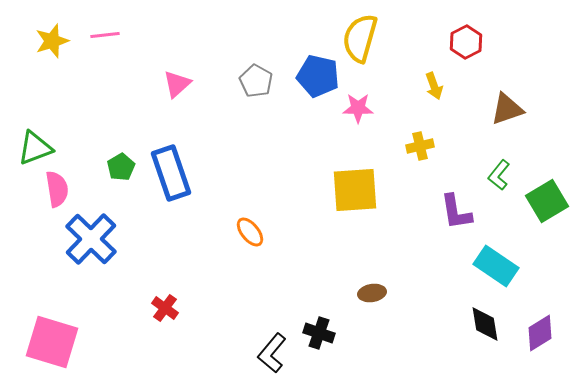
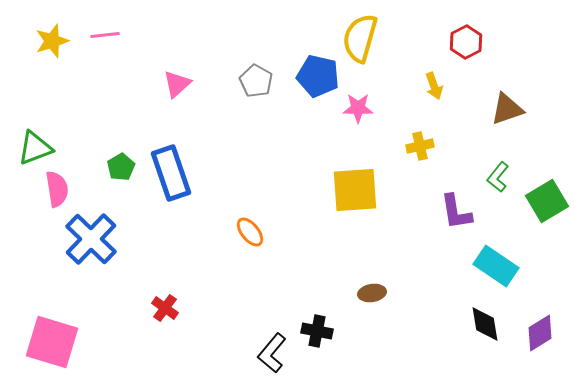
green L-shape: moved 1 px left, 2 px down
black cross: moved 2 px left, 2 px up; rotated 8 degrees counterclockwise
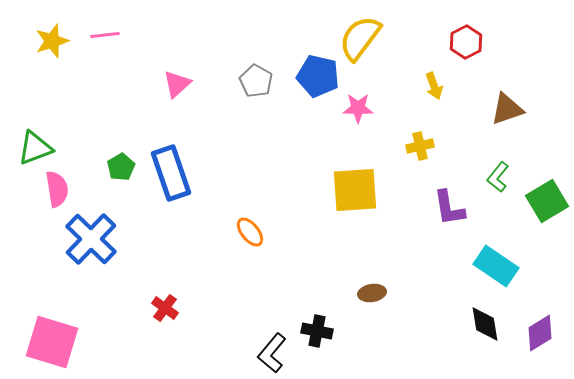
yellow semicircle: rotated 21 degrees clockwise
purple L-shape: moved 7 px left, 4 px up
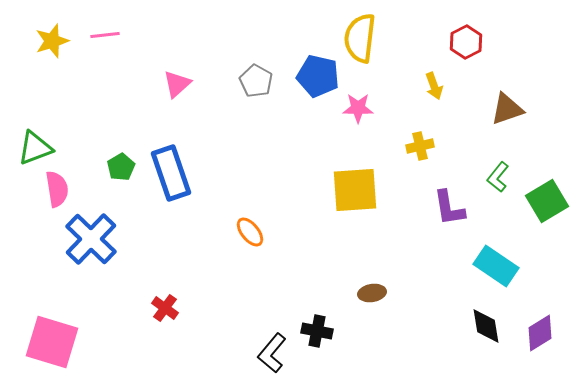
yellow semicircle: rotated 30 degrees counterclockwise
black diamond: moved 1 px right, 2 px down
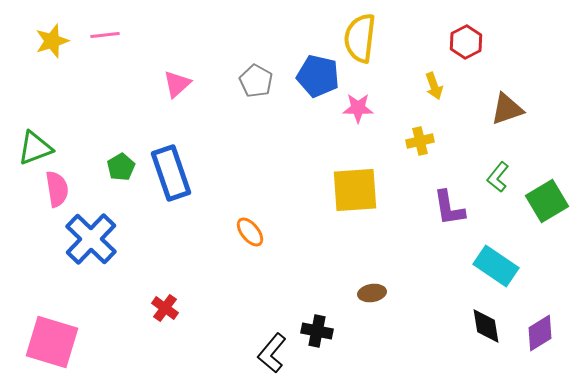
yellow cross: moved 5 px up
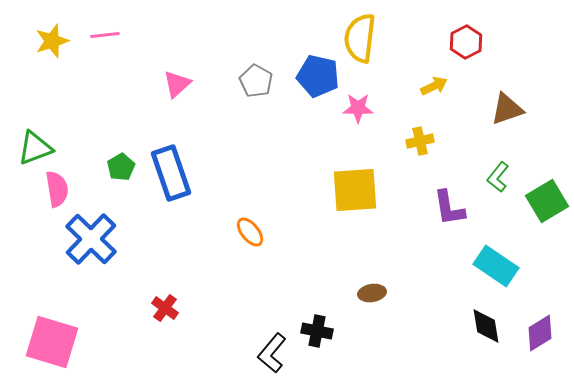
yellow arrow: rotated 96 degrees counterclockwise
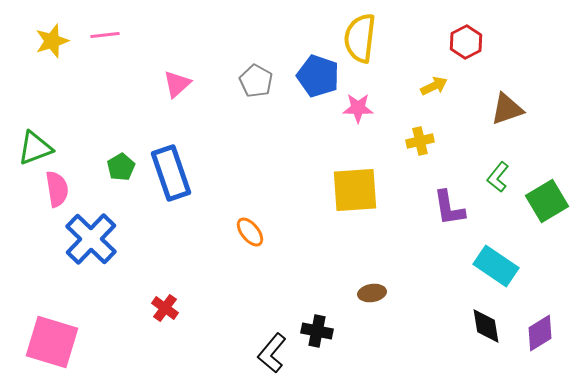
blue pentagon: rotated 6 degrees clockwise
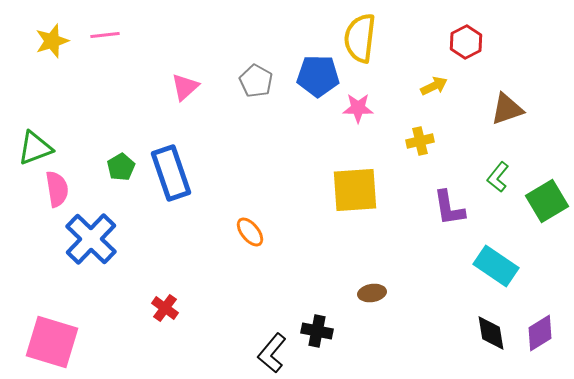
blue pentagon: rotated 18 degrees counterclockwise
pink triangle: moved 8 px right, 3 px down
black diamond: moved 5 px right, 7 px down
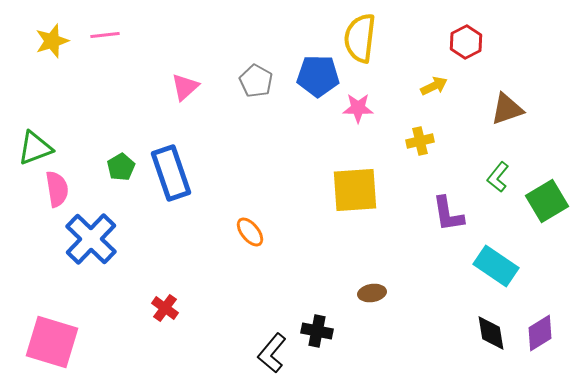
purple L-shape: moved 1 px left, 6 px down
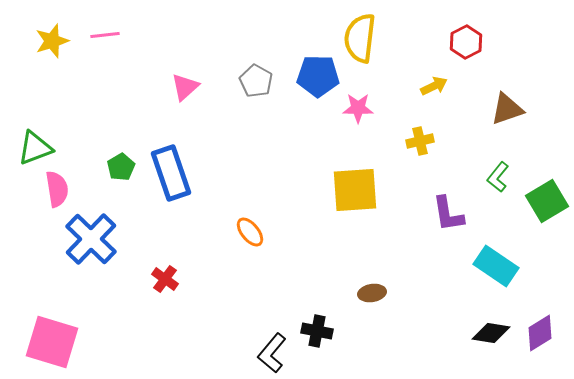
red cross: moved 29 px up
black diamond: rotated 72 degrees counterclockwise
